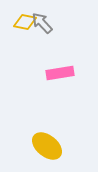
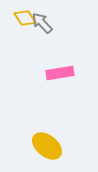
yellow diamond: moved 4 px up; rotated 45 degrees clockwise
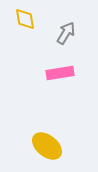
yellow diamond: moved 1 px down; rotated 25 degrees clockwise
gray arrow: moved 24 px right, 10 px down; rotated 75 degrees clockwise
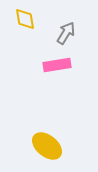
pink rectangle: moved 3 px left, 8 px up
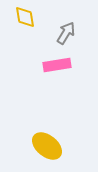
yellow diamond: moved 2 px up
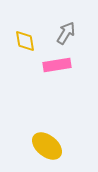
yellow diamond: moved 24 px down
